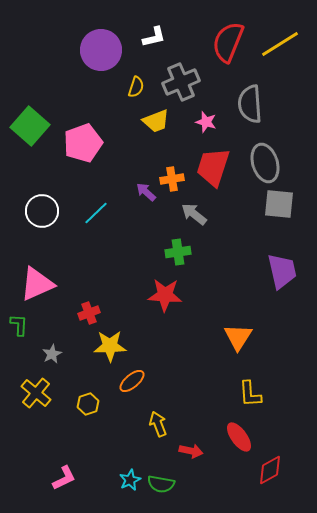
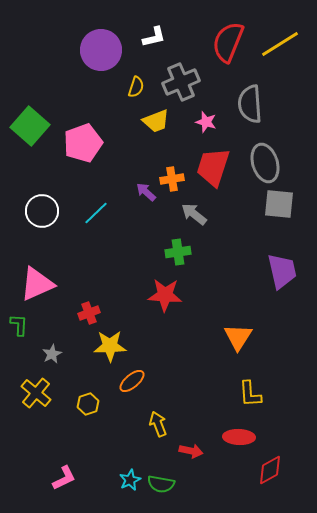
red ellipse: rotated 52 degrees counterclockwise
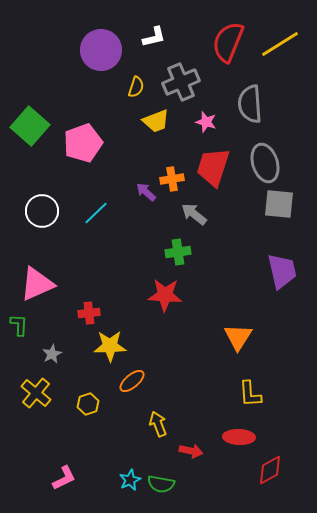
red cross: rotated 15 degrees clockwise
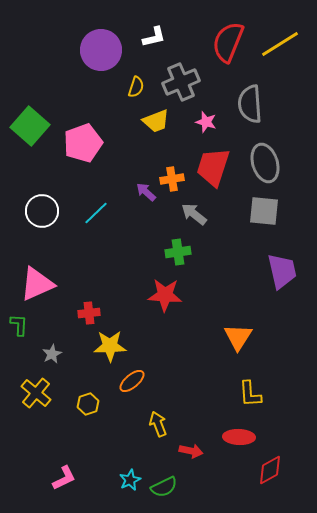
gray square: moved 15 px left, 7 px down
green semicircle: moved 3 px right, 3 px down; rotated 36 degrees counterclockwise
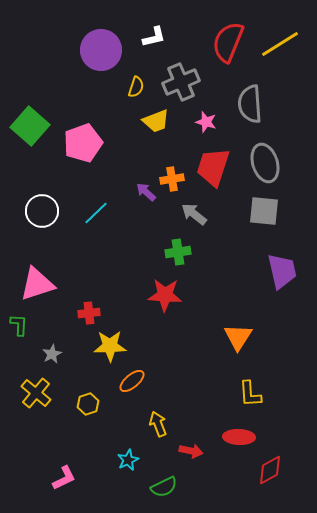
pink triangle: rotated 6 degrees clockwise
cyan star: moved 2 px left, 20 px up
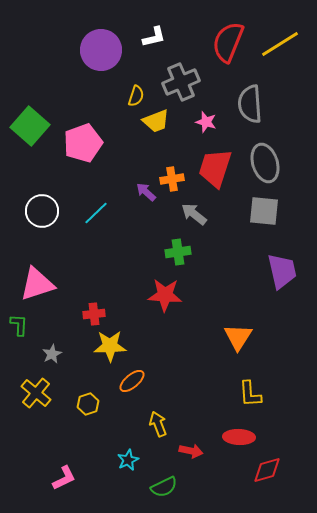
yellow semicircle: moved 9 px down
red trapezoid: moved 2 px right, 1 px down
red cross: moved 5 px right, 1 px down
red diamond: moved 3 px left; rotated 12 degrees clockwise
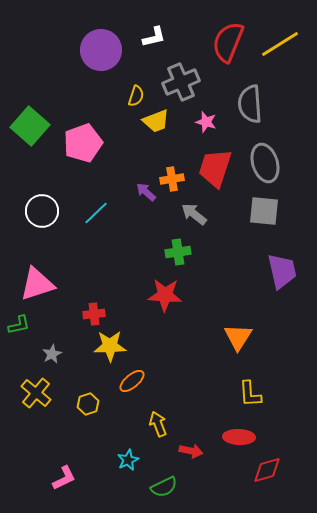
green L-shape: rotated 75 degrees clockwise
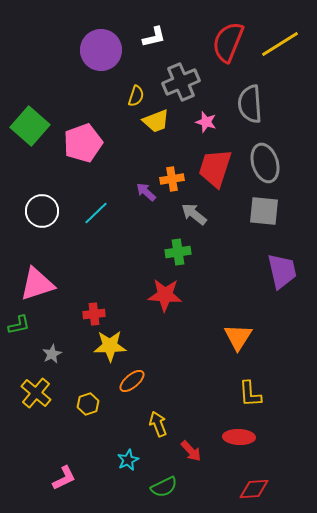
red arrow: rotated 35 degrees clockwise
red diamond: moved 13 px left, 19 px down; rotated 12 degrees clockwise
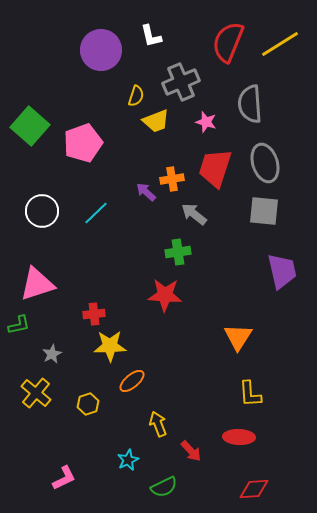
white L-shape: moved 3 px left, 1 px up; rotated 90 degrees clockwise
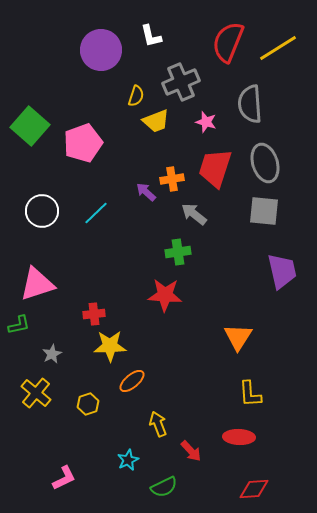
yellow line: moved 2 px left, 4 px down
